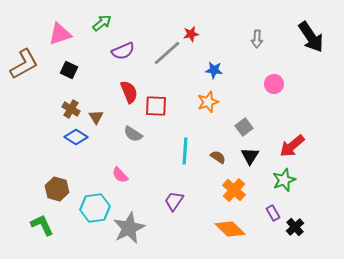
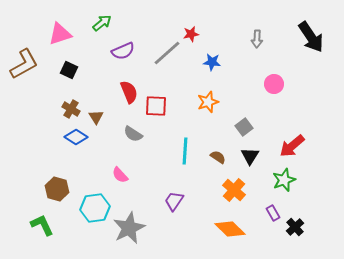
blue star: moved 2 px left, 8 px up
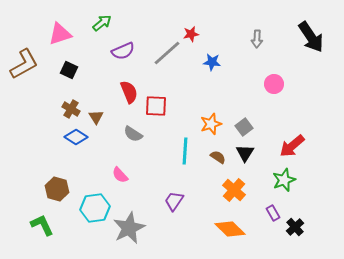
orange star: moved 3 px right, 22 px down
black triangle: moved 5 px left, 3 px up
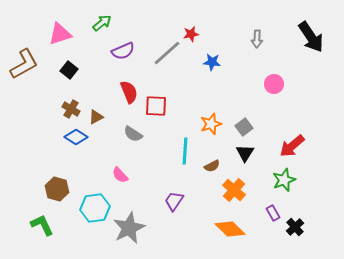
black square: rotated 12 degrees clockwise
brown triangle: rotated 35 degrees clockwise
brown semicircle: moved 6 px left, 9 px down; rotated 119 degrees clockwise
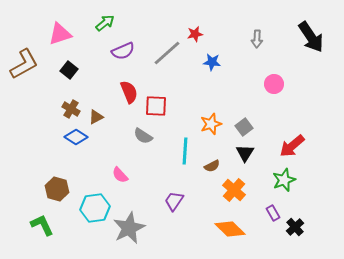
green arrow: moved 3 px right
red star: moved 4 px right
gray semicircle: moved 10 px right, 2 px down
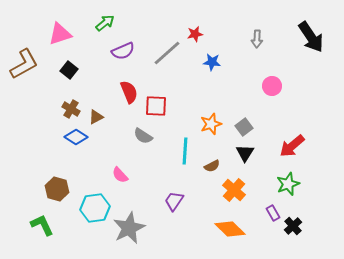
pink circle: moved 2 px left, 2 px down
green star: moved 4 px right, 4 px down
black cross: moved 2 px left, 1 px up
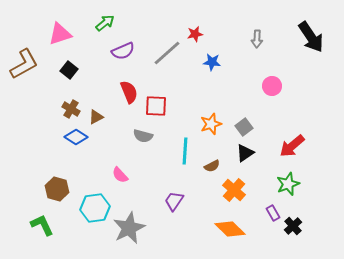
gray semicircle: rotated 18 degrees counterclockwise
black triangle: rotated 24 degrees clockwise
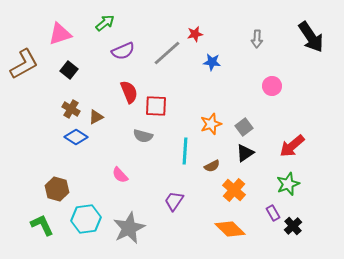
cyan hexagon: moved 9 px left, 11 px down
